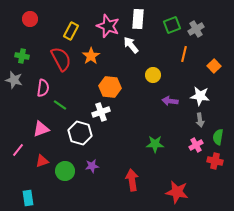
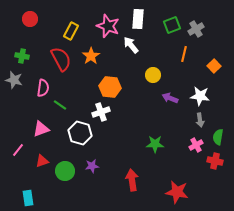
purple arrow: moved 3 px up; rotated 14 degrees clockwise
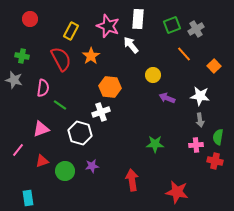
orange line: rotated 56 degrees counterclockwise
purple arrow: moved 3 px left
pink cross: rotated 24 degrees clockwise
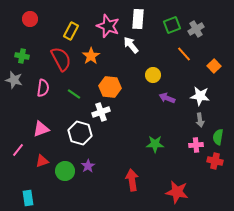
green line: moved 14 px right, 11 px up
purple star: moved 4 px left; rotated 24 degrees counterclockwise
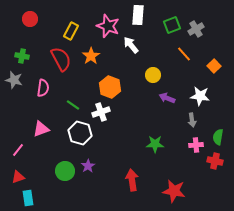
white rectangle: moved 4 px up
orange hexagon: rotated 15 degrees clockwise
green line: moved 1 px left, 11 px down
gray arrow: moved 8 px left
red triangle: moved 24 px left, 16 px down
red star: moved 3 px left, 1 px up
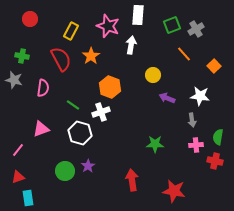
white arrow: rotated 48 degrees clockwise
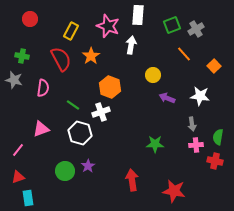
gray arrow: moved 4 px down
